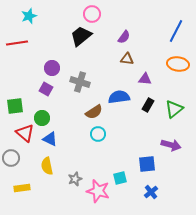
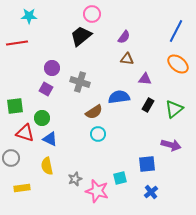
cyan star: rotated 21 degrees clockwise
orange ellipse: rotated 30 degrees clockwise
red triangle: rotated 24 degrees counterclockwise
pink star: moved 1 px left
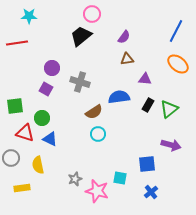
brown triangle: rotated 16 degrees counterclockwise
green triangle: moved 5 px left
yellow semicircle: moved 9 px left, 1 px up
cyan square: rotated 24 degrees clockwise
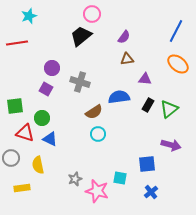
cyan star: rotated 21 degrees counterclockwise
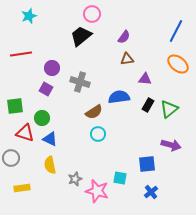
red line: moved 4 px right, 11 px down
yellow semicircle: moved 12 px right
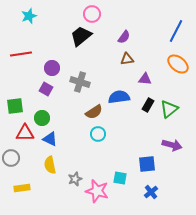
red triangle: rotated 18 degrees counterclockwise
purple arrow: moved 1 px right
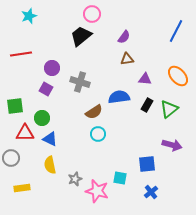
orange ellipse: moved 12 px down; rotated 10 degrees clockwise
black rectangle: moved 1 px left
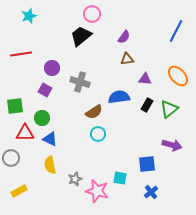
purple square: moved 1 px left, 1 px down
yellow rectangle: moved 3 px left, 3 px down; rotated 21 degrees counterclockwise
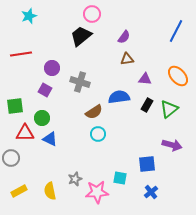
yellow semicircle: moved 26 px down
pink star: moved 1 px down; rotated 20 degrees counterclockwise
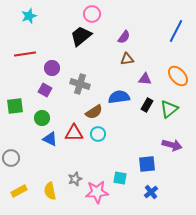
red line: moved 4 px right
gray cross: moved 2 px down
red triangle: moved 49 px right
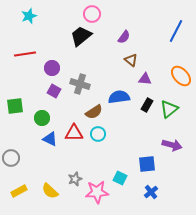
brown triangle: moved 4 px right, 1 px down; rotated 48 degrees clockwise
orange ellipse: moved 3 px right
purple square: moved 9 px right, 1 px down
cyan square: rotated 16 degrees clockwise
yellow semicircle: rotated 36 degrees counterclockwise
